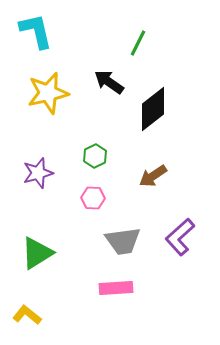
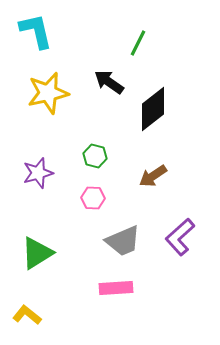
green hexagon: rotated 20 degrees counterclockwise
gray trapezoid: rotated 15 degrees counterclockwise
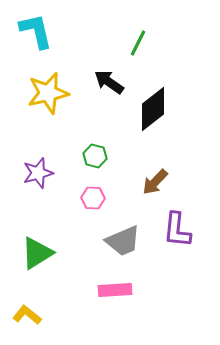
brown arrow: moved 2 px right, 6 px down; rotated 12 degrees counterclockwise
purple L-shape: moved 3 px left, 7 px up; rotated 42 degrees counterclockwise
pink rectangle: moved 1 px left, 2 px down
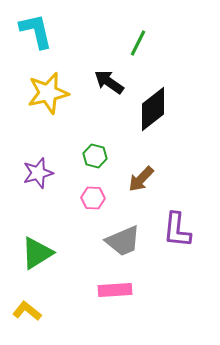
brown arrow: moved 14 px left, 3 px up
yellow L-shape: moved 4 px up
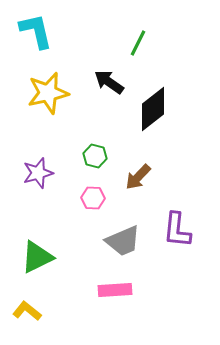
brown arrow: moved 3 px left, 2 px up
green triangle: moved 4 px down; rotated 6 degrees clockwise
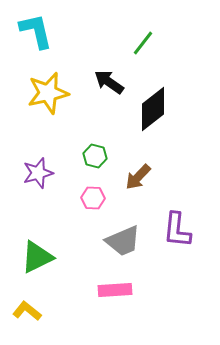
green line: moved 5 px right; rotated 12 degrees clockwise
